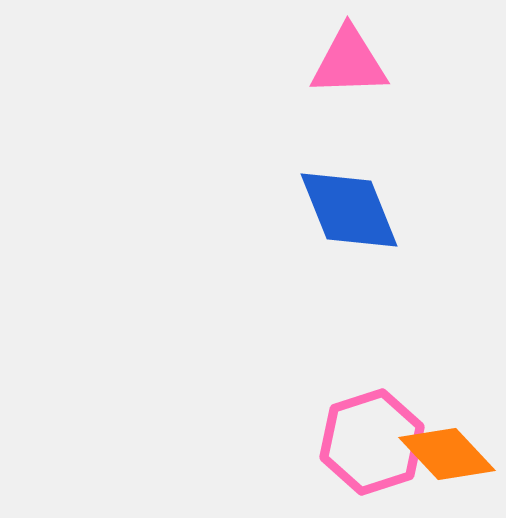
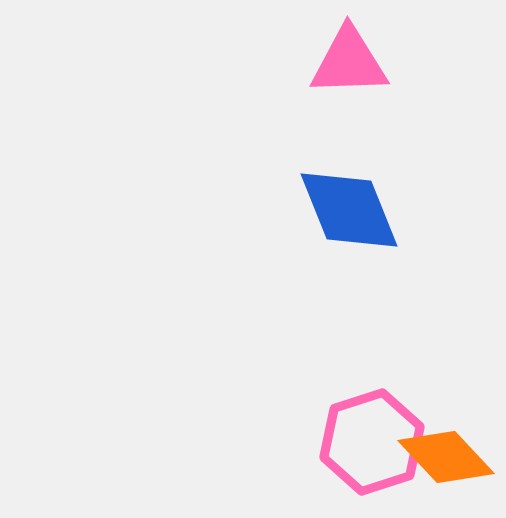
orange diamond: moved 1 px left, 3 px down
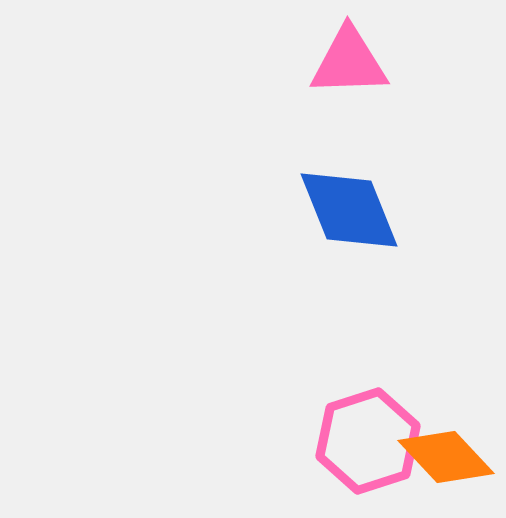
pink hexagon: moved 4 px left, 1 px up
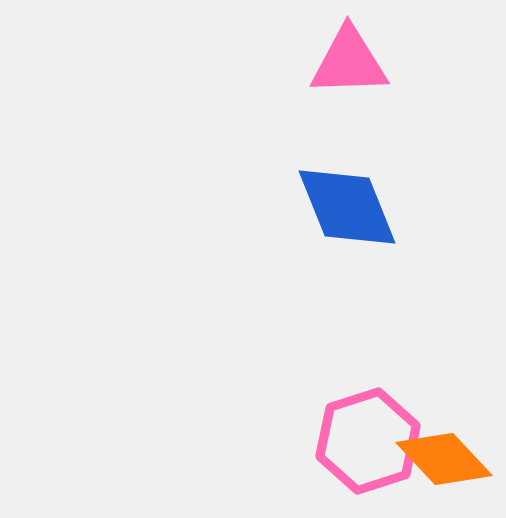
blue diamond: moved 2 px left, 3 px up
orange diamond: moved 2 px left, 2 px down
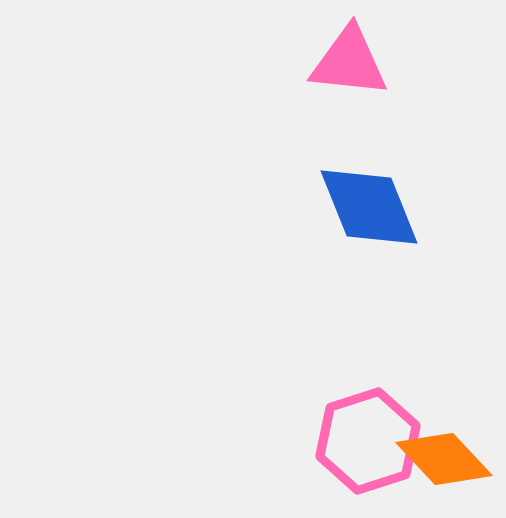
pink triangle: rotated 8 degrees clockwise
blue diamond: moved 22 px right
